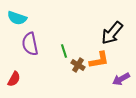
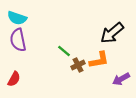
black arrow: rotated 10 degrees clockwise
purple semicircle: moved 12 px left, 4 px up
green line: rotated 32 degrees counterclockwise
brown cross: rotated 32 degrees clockwise
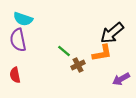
cyan semicircle: moved 6 px right, 1 px down
orange L-shape: moved 3 px right, 7 px up
red semicircle: moved 1 px right, 4 px up; rotated 140 degrees clockwise
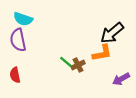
green line: moved 2 px right, 11 px down
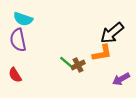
red semicircle: rotated 21 degrees counterclockwise
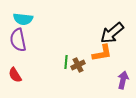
cyan semicircle: rotated 12 degrees counterclockwise
green line: rotated 56 degrees clockwise
purple arrow: moved 2 px right, 1 px down; rotated 132 degrees clockwise
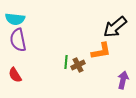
cyan semicircle: moved 8 px left
black arrow: moved 3 px right, 6 px up
orange L-shape: moved 1 px left, 2 px up
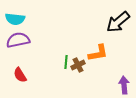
black arrow: moved 3 px right, 5 px up
purple semicircle: rotated 90 degrees clockwise
orange L-shape: moved 3 px left, 2 px down
red semicircle: moved 5 px right
purple arrow: moved 1 px right, 5 px down; rotated 18 degrees counterclockwise
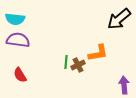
black arrow: moved 1 px right, 3 px up
purple semicircle: rotated 20 degrees clockwise
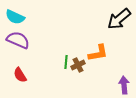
cyan semicircle: moved 2 px up; rotated 18 degrees clockwise
purple semicircle: rotated 15 degrees clockwise
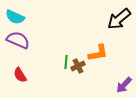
brown cross: moved 1 px down
purple arrow: rotated 132 degrees counterclockwise
